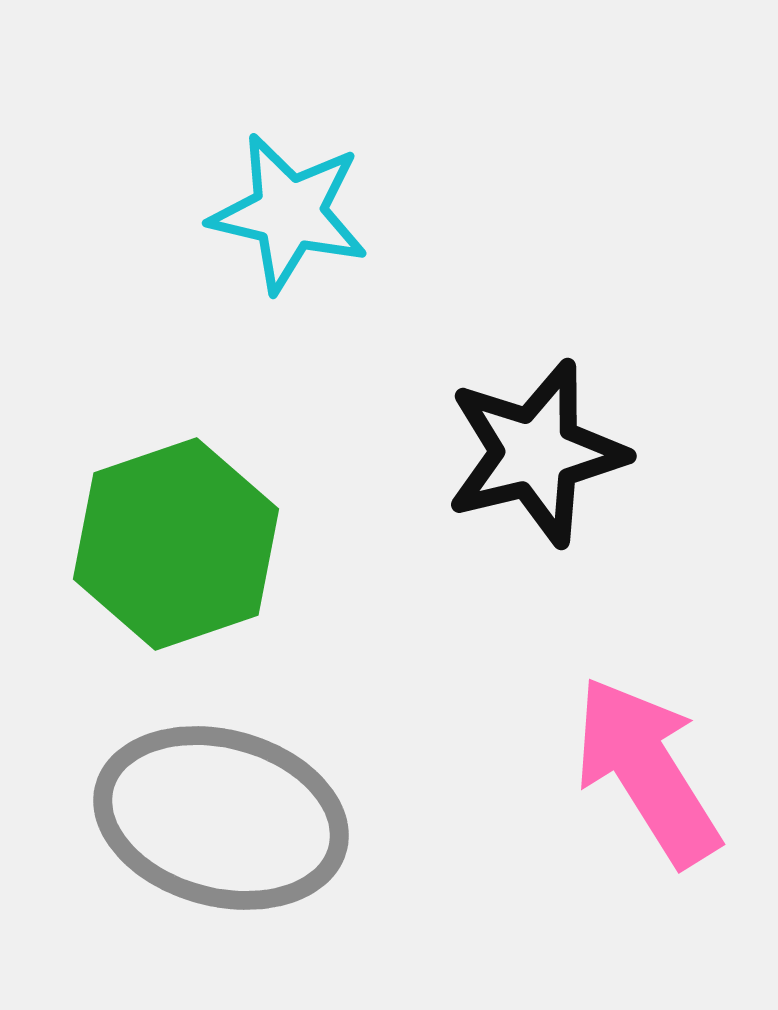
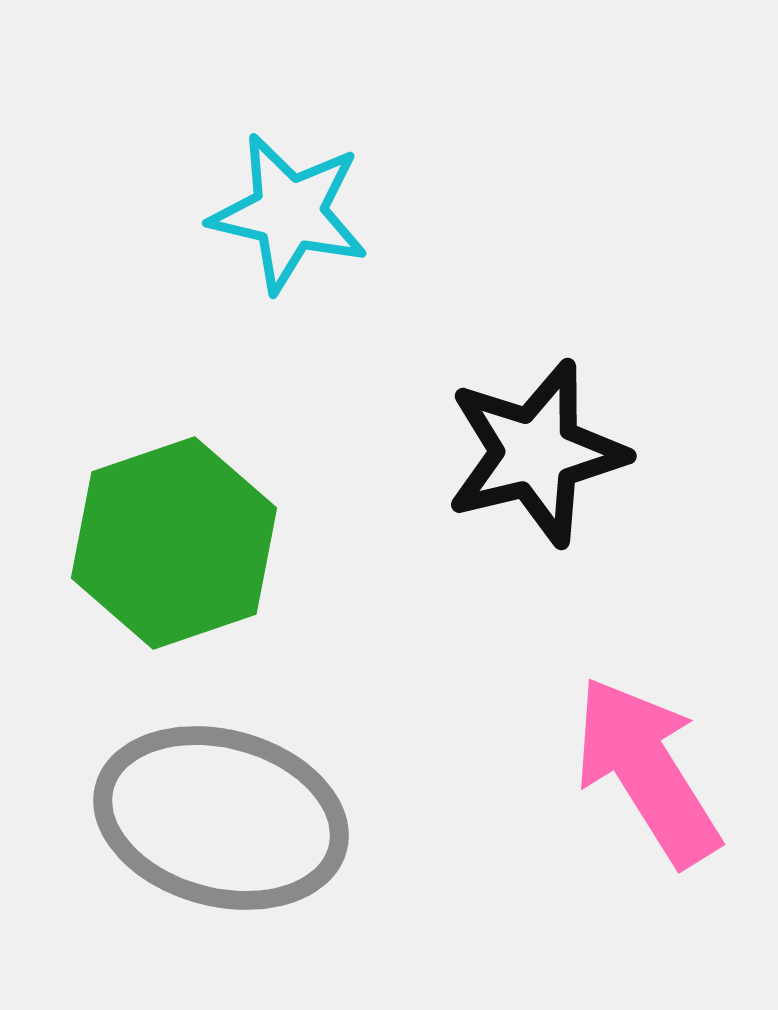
green hexagon: moved 2 px left, 1 px up
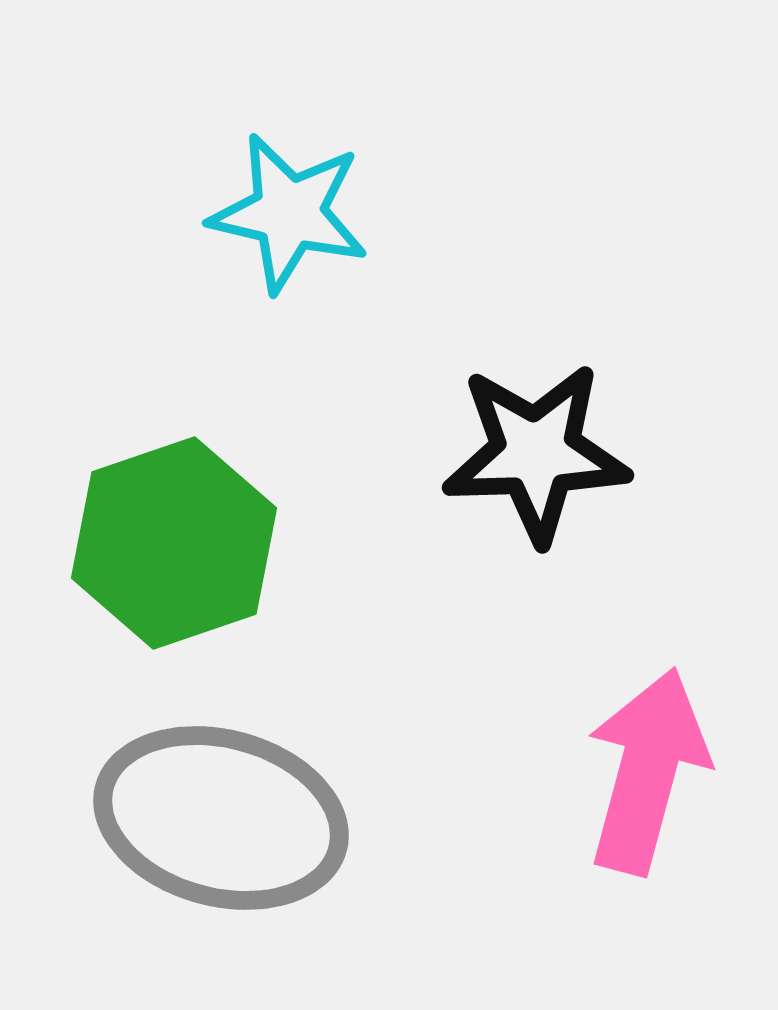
black star: rotated 12 degrees clockwise
pink arrow: rotated 47 degrees clockwise
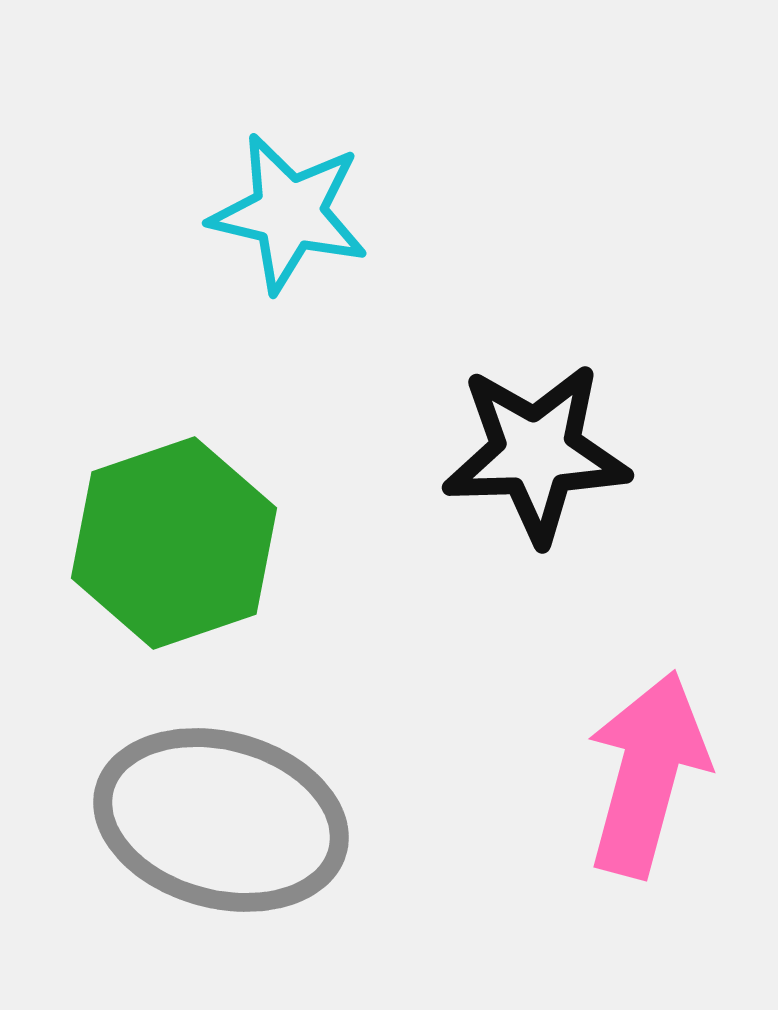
pink arrow: moved 3 px down
gray ellipse: moved 2 px down
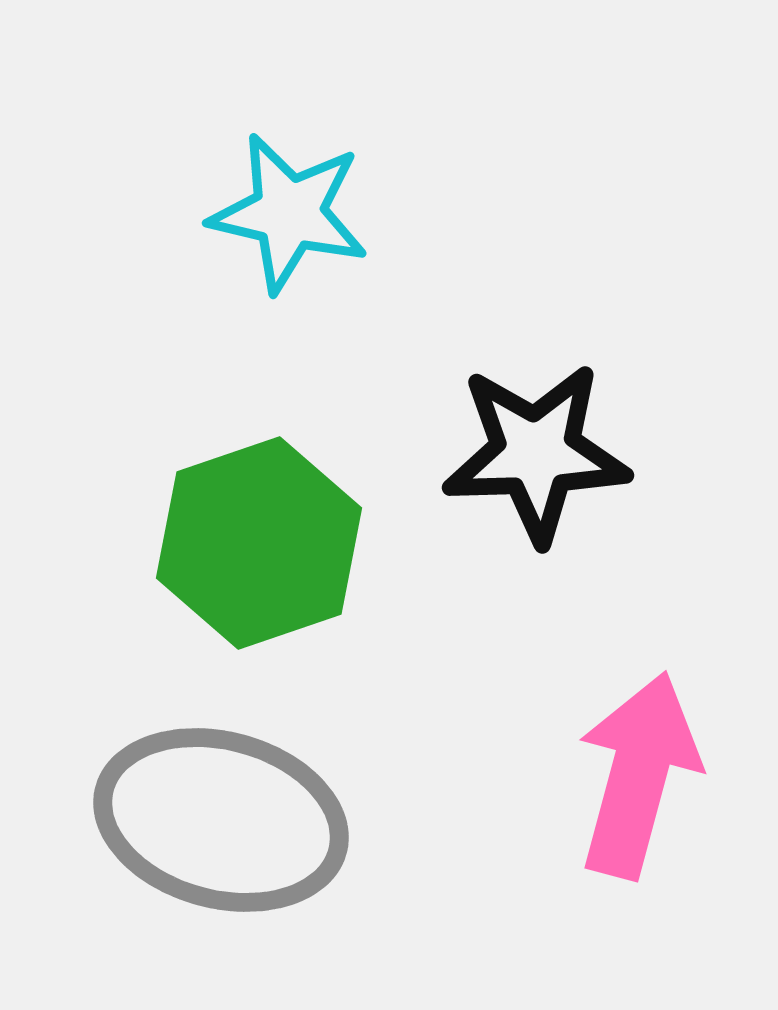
green hexagon: moved 85 px right
pink arrow: moved 9 px left, 1 px down
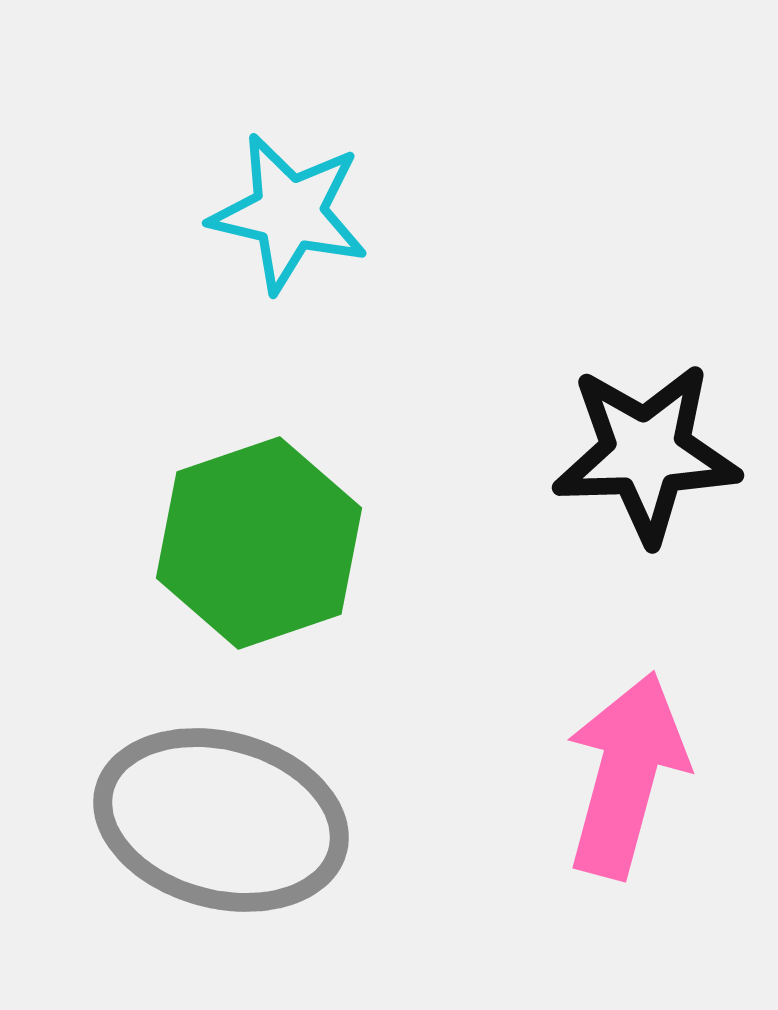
black star: moved 110 px right
pink arrow: moved 12 px left
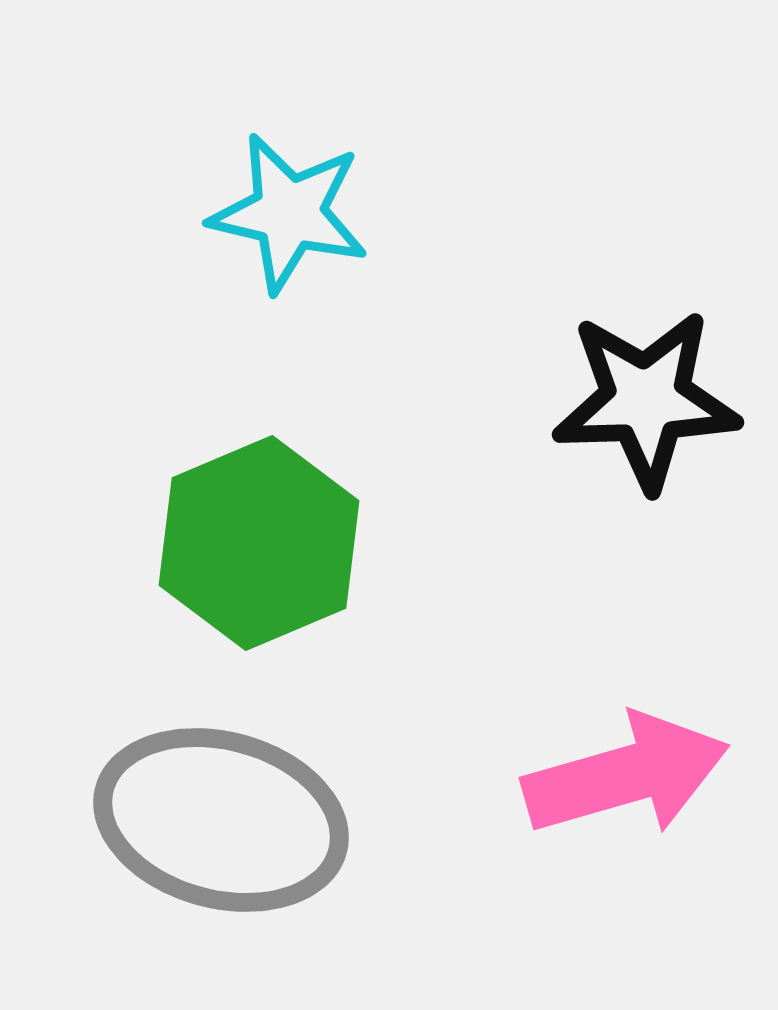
black star: moved 53 px up
green hexagon: rotated 4 degrees counterclockwise
pink arrow: rotated 59 degrees clockwise
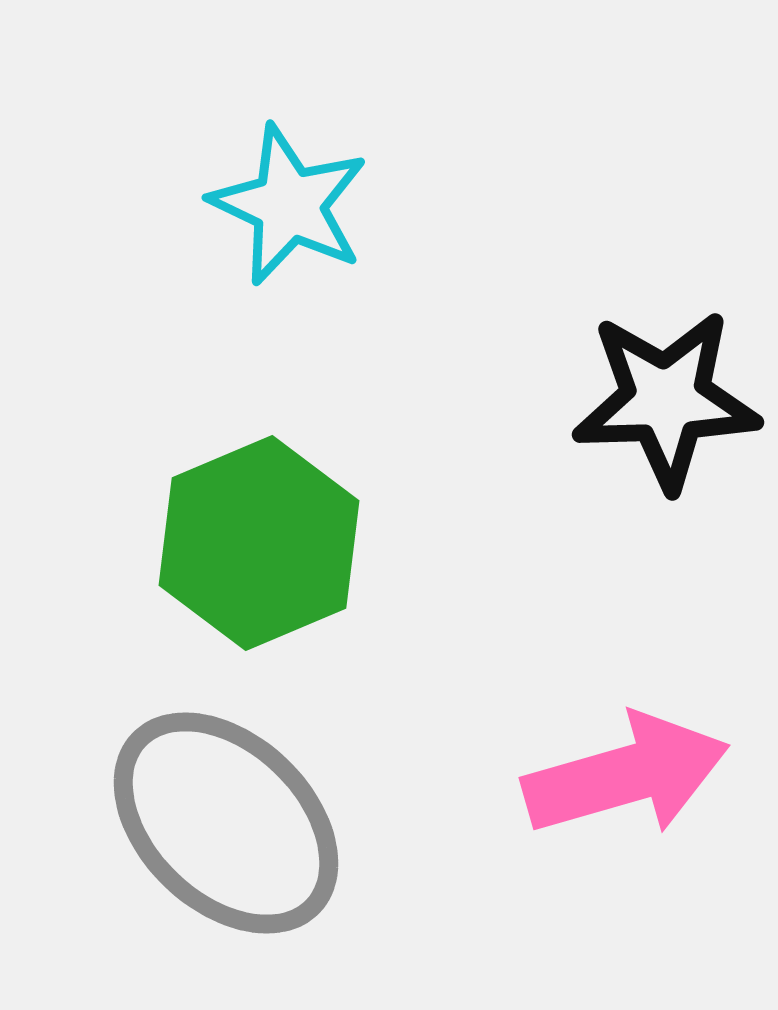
cyan star: moved 8 px up; rotated 12 degrees clockwise
black star: moved 20 px right
gray ellipse: moved 5 px right, 3 px down; rotated 29 degrees clockwise
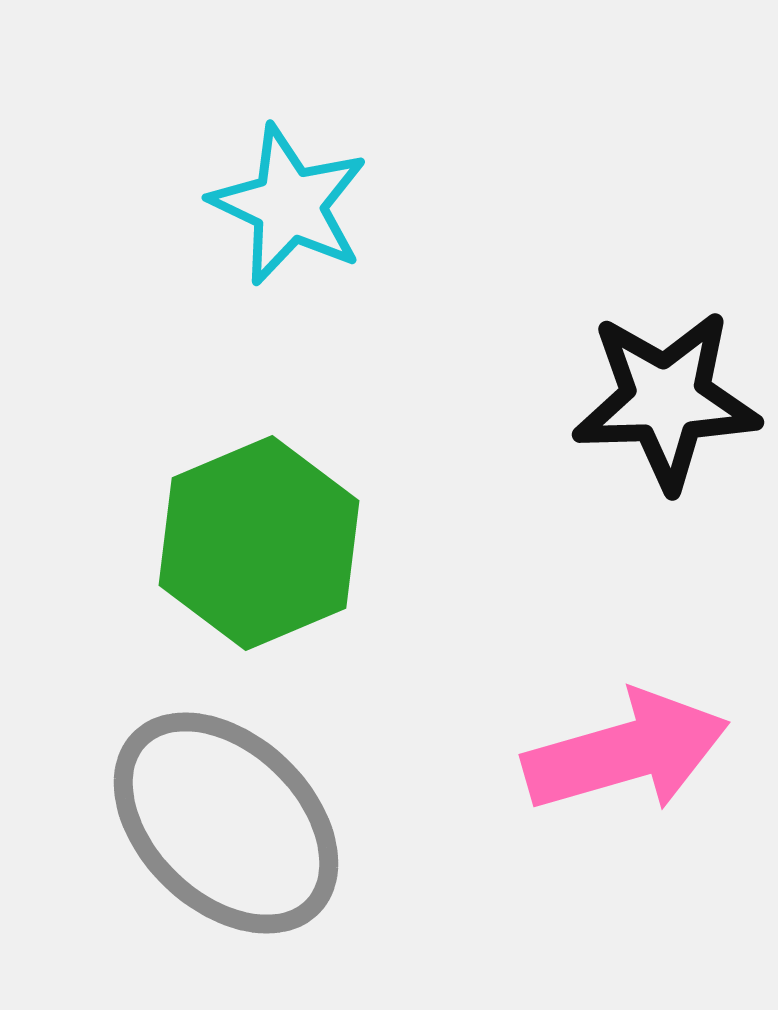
pink arrow: moved 23 px up
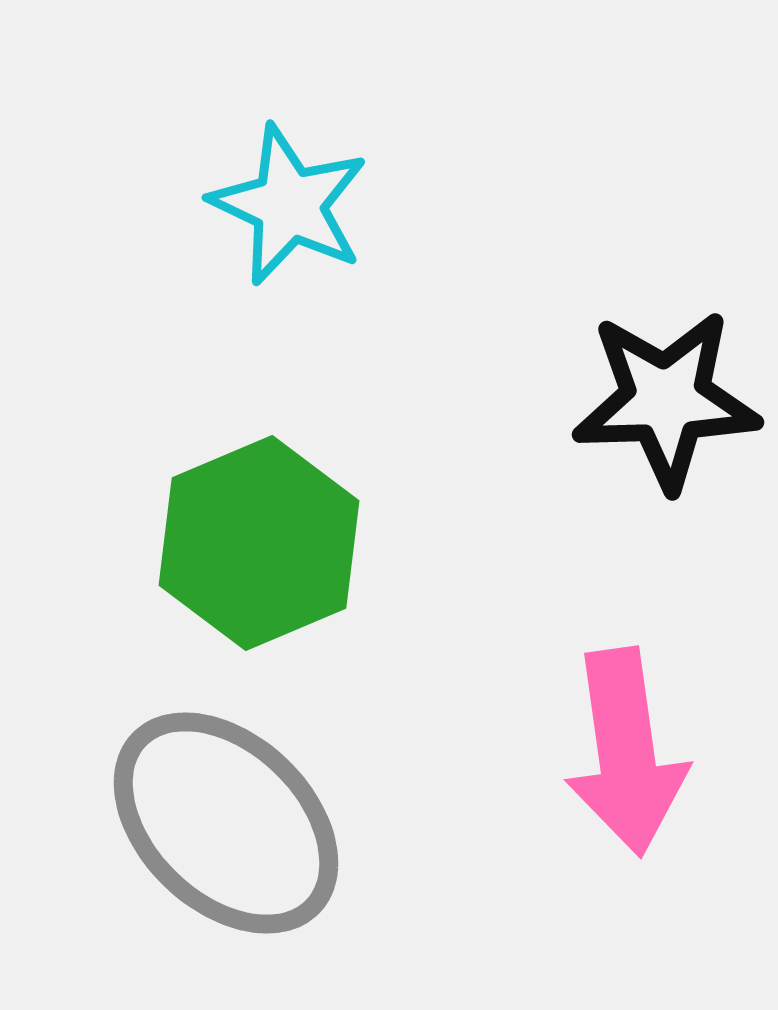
pink arrow: rotated 98 degrees clockwise
